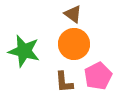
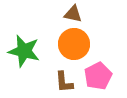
brown triangle: rotated 24 degrees counterclockwise
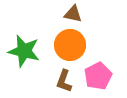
orange circle: moved 4 px left, 1 px down
brown L-shape: moved 1 px up; rotated 25 degrees clockwise
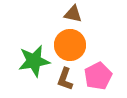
green star: moved 10 px right, 10 px down; rotated 24 degrees counterclockwise
brown L-shape: moved 1 px right, 2 px up
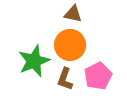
green star: rotated 12 degrees counterclockwise
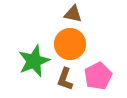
orange circle: moved 1 px up
